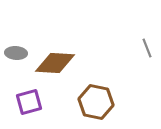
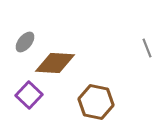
gray ellipse: moved 9 px right, 11 px up; rotated 55 degrees counterclockwise
purple square: moved 7 px up; rotated 32 degrees counterclockwise
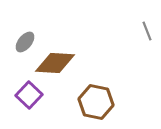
gray line: moved 17 px up
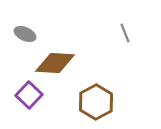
gray line: moved 22 px left, 2 px down
gray ellipse: moved 8 px up; rotated 75 degrees clockwise
brown hexagon: rotated 20 degrees clockwise
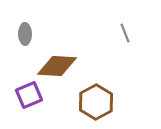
gray ellipse: rotated 65 degrees clockwise
brown diamond: moved 2 px right, 3 px down
purple square: rotated 24 degrees clockwise
